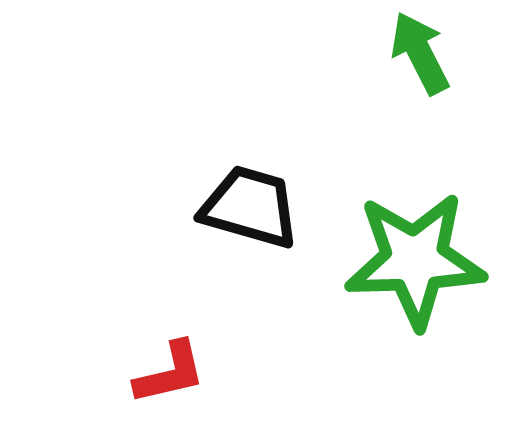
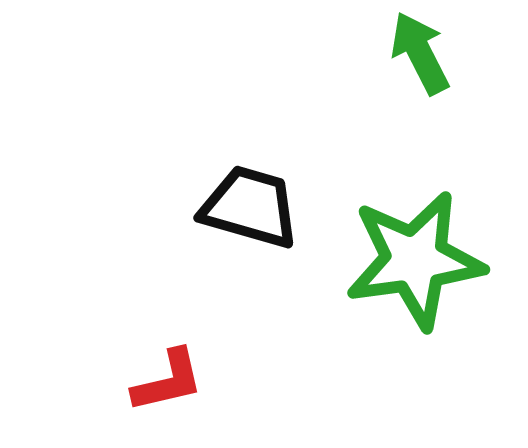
green star: rotated 6 degrees counterclockwise
red L-shape: moved 2 px left, 8 px down
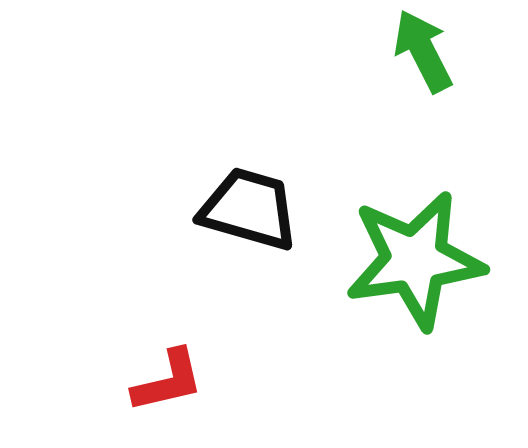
green arrow: moved 3 px right, 2 px up
black trapezoid: moved 1 px left, 2 px down
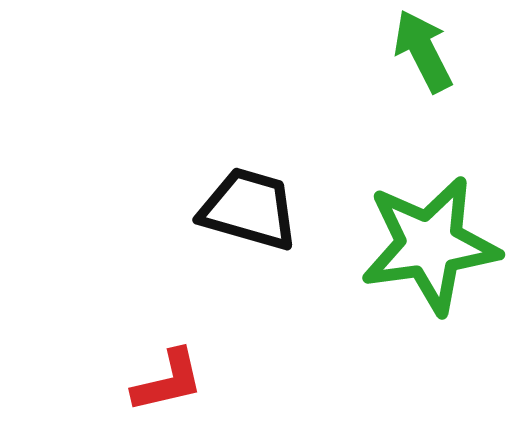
green star: moved 15 px right, 15 px up
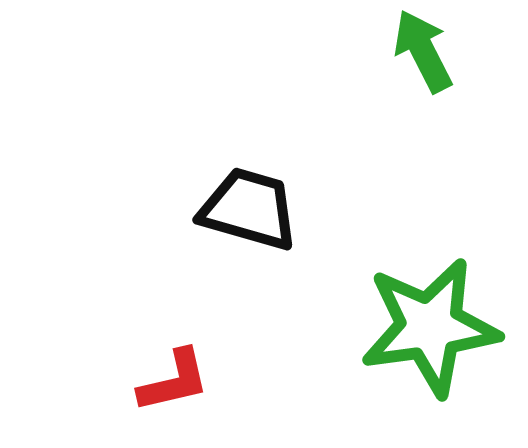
green star: moved 82 px down
red L-shape: moved 6 px right
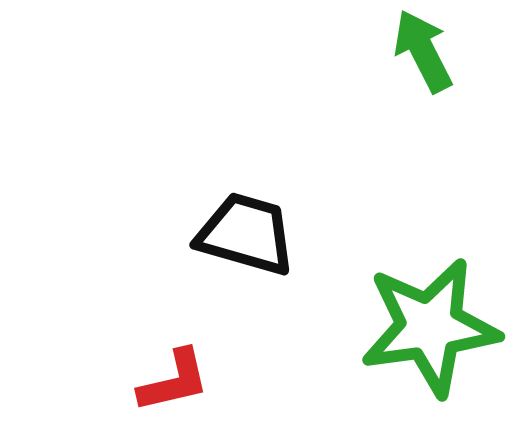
black trapezoid: moved 3 px left, 25 px down
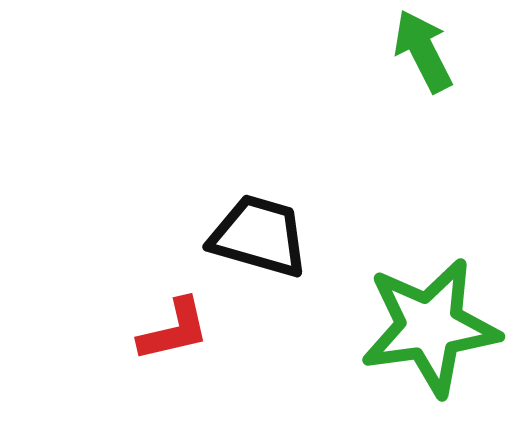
black trapezoid: moved 13 px right, 2 px down
red L-shape: moved 51 px up
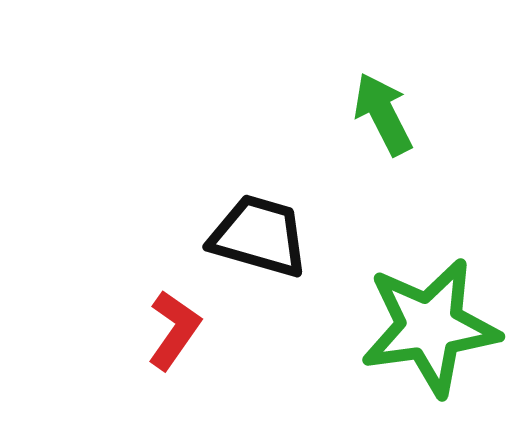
green arrow: moved 40 px left, 63 px down
red L-shape: rotated 42 degrees counterclockwise
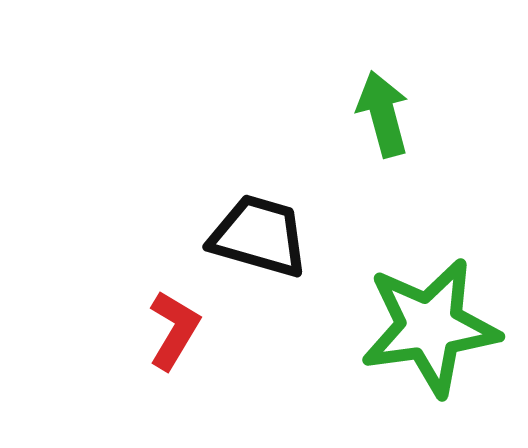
green arrow: rotated 12 degrees clockwise
red L-shape: rotated 4 degrees counterclockwise
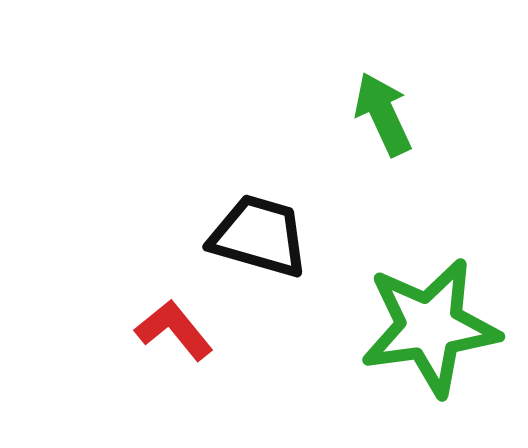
green arrow: rotated 10 degrees counterclockwise
red L-shape: rotated 70 degrees counterclockwise
